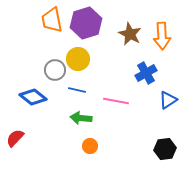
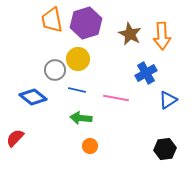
pink line: moved 3 px up
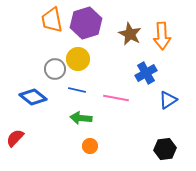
gray circle: moved 1 px up
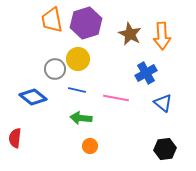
blue triangle: moved 5 px left, 3 px down; rotated 48 degrees counterclockwise
red semicircle: rotated 36 degrees counterclockwise
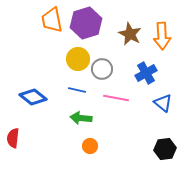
gray circle: moved 47 px right
red semicircle: moved 2 px left
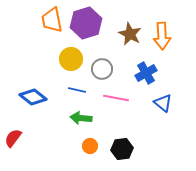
yellow circle: moved 7 px left
red semicircle: rotated 30 degrees clockwise
black hexagon: moved 43 px left
